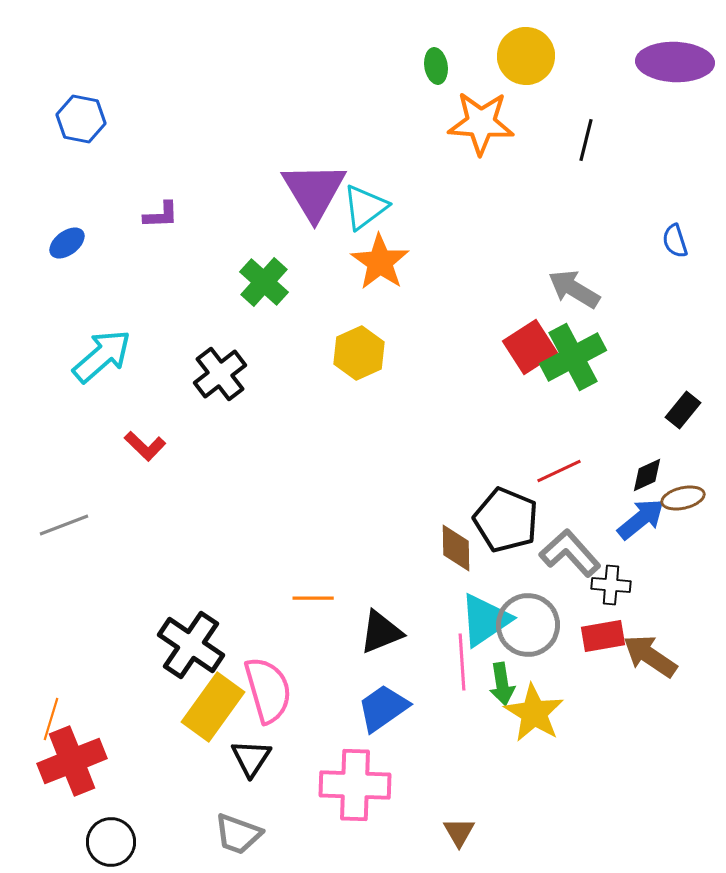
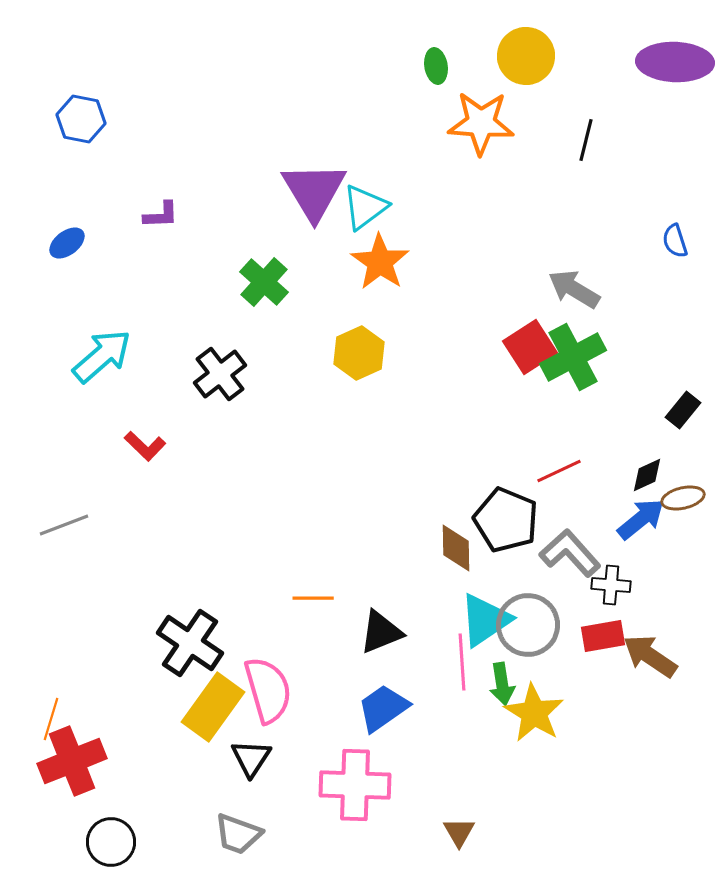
black cross at (191, 645): moved 1 px left, 2 px up
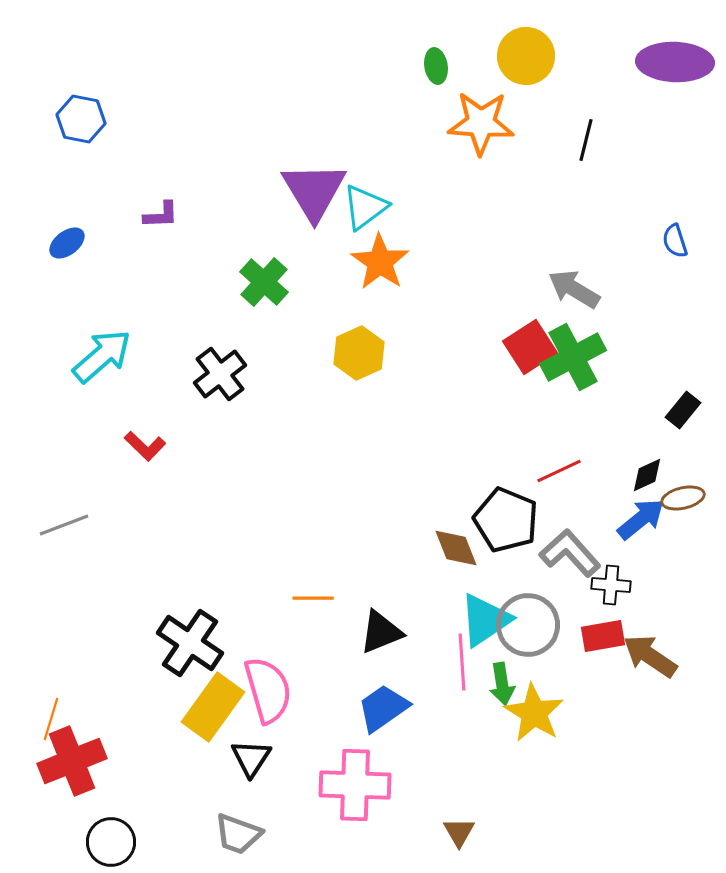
brown diamond at (456, 548): rotated 21 degrees counterclockwise
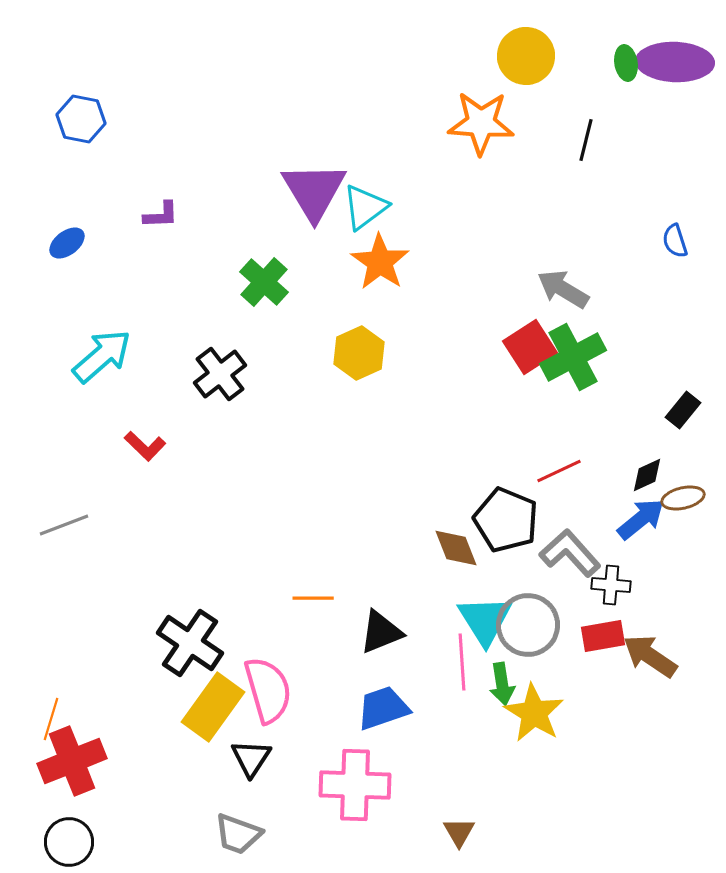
green ellipse at (436, 66): moved 190 px right, 3 px up
gray arrow at (574, 289): moved 11 px left
cyan triangle at (485, 620): rotated 28 degrees counterclockwise
blue trapezoid at (383, 708): rotated 16 degrees clockwise
black circle at (111, 842): moved 42 px left
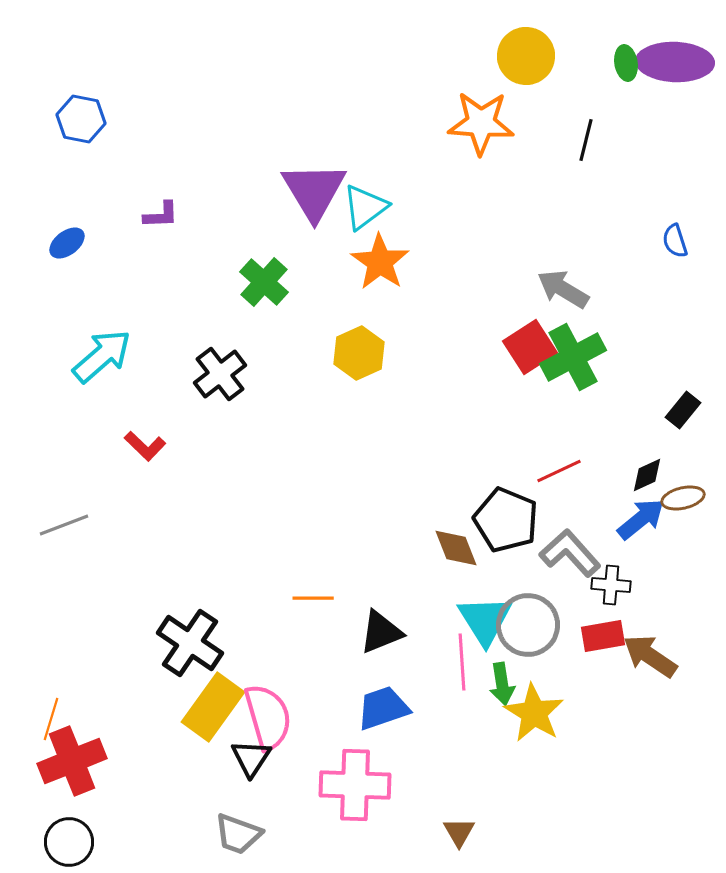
pink semicircle at (268, 690): moved 27 px down
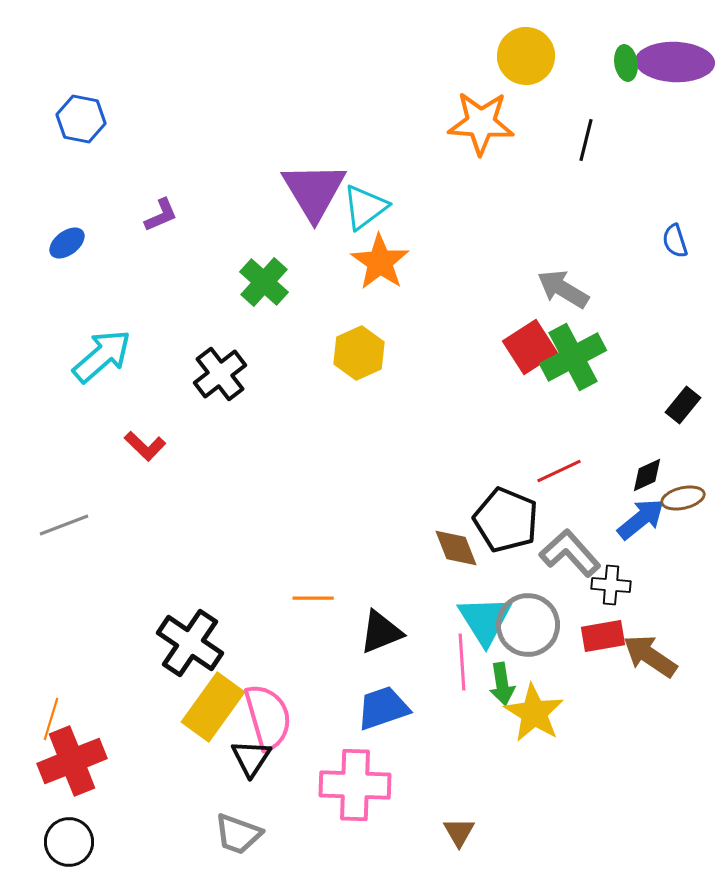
purple L-shape at (161, 215): rotated 21 degrees counterclockwise
black rectangle at (683, 410): moved 5 px up
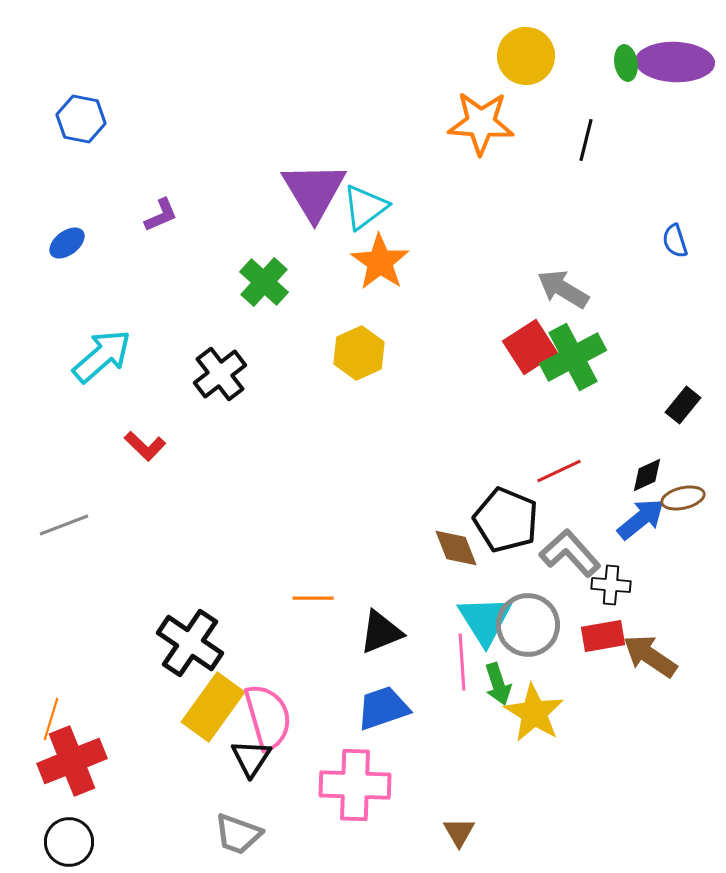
green arrow at (502, 684): moved 4 px left; rotated 9 degrees counterclockwise
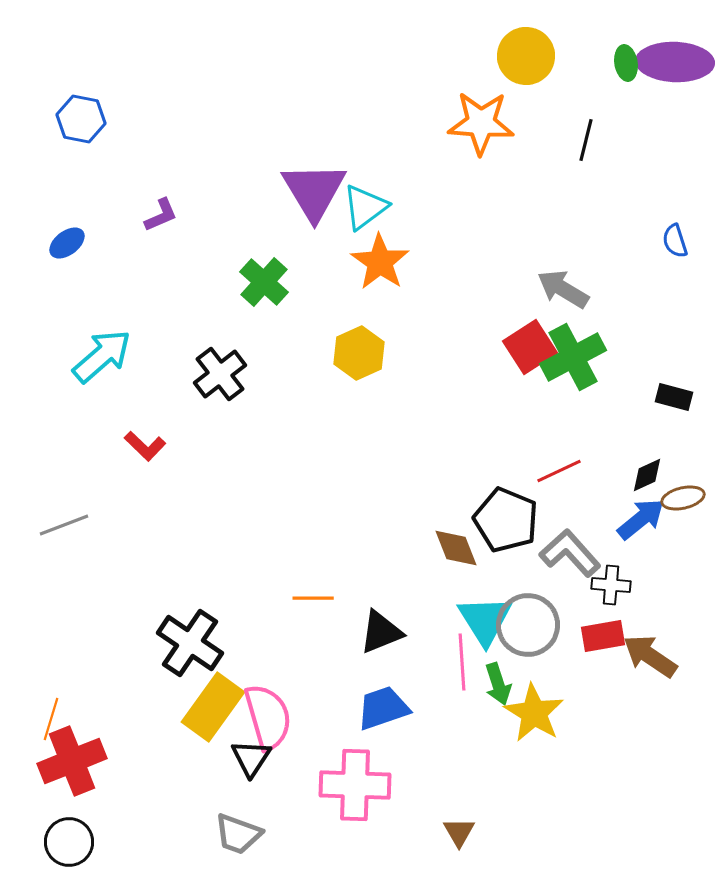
black rectangle at (683, 405): moved 9 px left, 8 px up; rotated 66 degrees clockwise
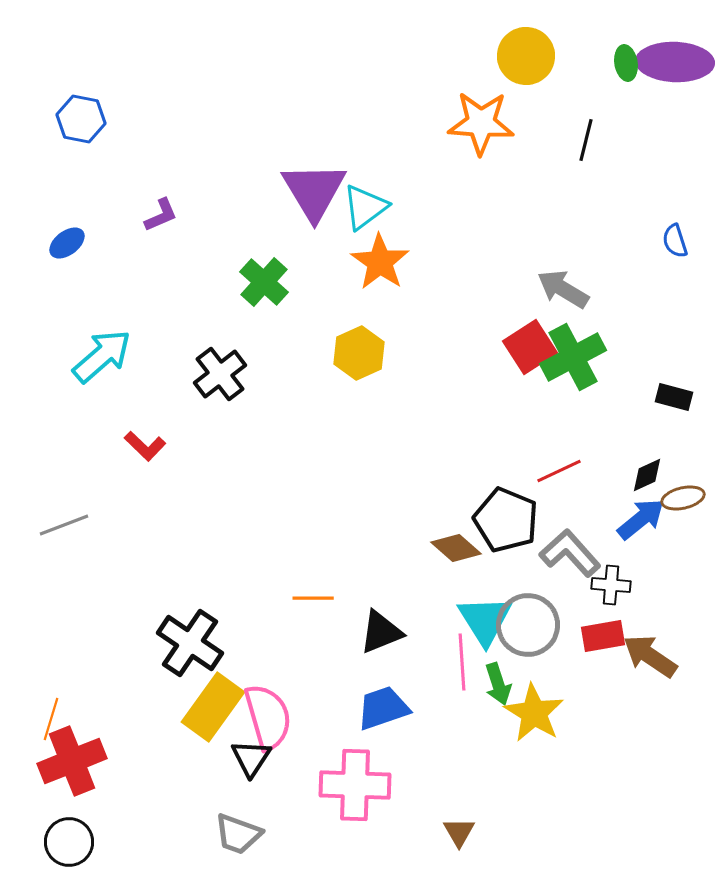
brown diamond at (456, 548): rotated 27 degrees counterclockwise
